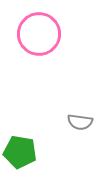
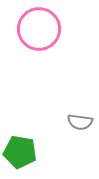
pink circle: moved 5 px up
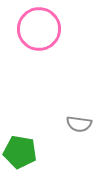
gray semicircle: moved 1 px left, 2 px down
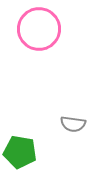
gray semicircle: moved 6 px left
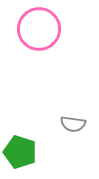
green pentagon: rotated 8 degrees clockwise
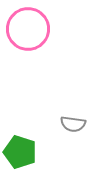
pink circle: moved 11 px left
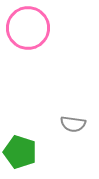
pink circle: moved 1 px up
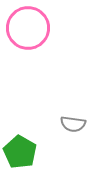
green pentagon: rotated 12 degrees clockwise
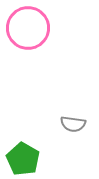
green pentagon: moved 3 px right, 7 px down
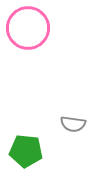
green pentagon: moved 3 px right, 8 px up; rotated 24 degrees counterclockwise
